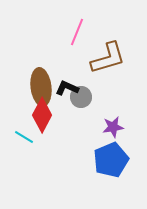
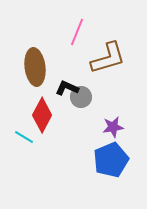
brown ellipse: moved 6 px left, 20 px up
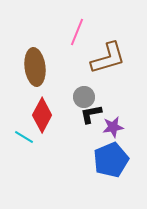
black L-shape: moved 24 px right, 26 px down; rotated 35 degrees counterclockwise
gray circle: moved 3 px right
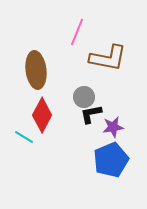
brown L-shape: rotated 27 degrees clockwise
brown ellipse: moved 1 px right, 3 px down
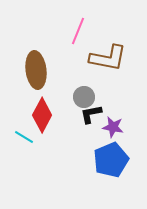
pink line: moved 1 px right, 1 px up
purple star: rotated 20 degrees clockwise
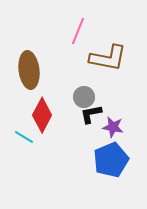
brown ellipse: moved 7 px left
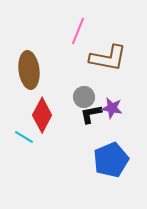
purple star: moved 1 px left, 19 px up
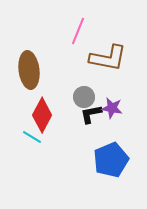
cyan line: moved 8 px right
